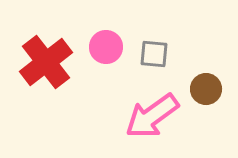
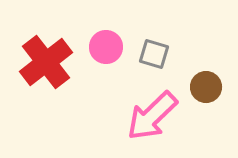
gray square: rotated 12 degrees clockwise
brown circle: moved 2 px up
pink arrow: rotated 8 degrees counterclockwise
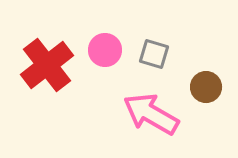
pink circle: moved 1 px left, 3 px down
red cross: moved 1 px right, 3 px down
pink arrow: moved 1 px left, 2 px up; rotated 74 degrees clockwise
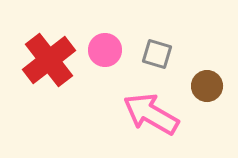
gray square: moved 3 px right
red cross: moved 2 px right, 5 px up
brown circle: moved 1 px right, 1 px up
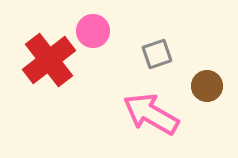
pink circle: moved 12 px left, 19 px up
gray square: rotated 36 degrees counterclockwise
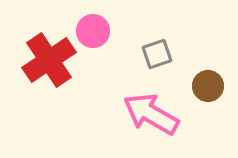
red cross: rotated 4 degrees clockwise
brown circle: moved 1 px right
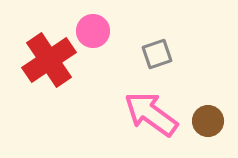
brown circle: moved 35 px down
pink arrow: rotated 6 degrees clockwise
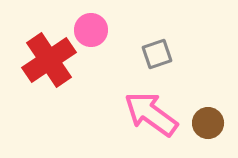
pink circle: moved 2 px left, 1 px up
brown circle: moved 2 px down
